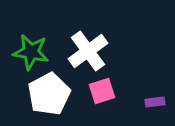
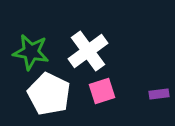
white pentagon: rotated 18 degrees counterclockwise
purple rectangle: moved 4 px right, 8 px up
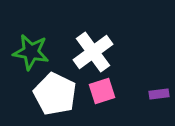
white cross: moved 5 px right, 1 px down
white pentagon: moved 6 px right
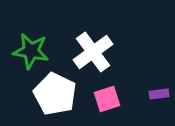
green star: moved 1 px up
pink square: moved 5 px right, 8 px down
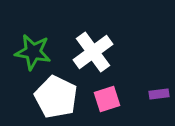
green star: moved 2 px right, 1 px down
white pentagon: moved 1 px right, 3 px down
